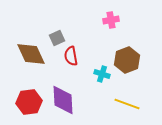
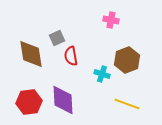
pink cross: rotated 21 degrees clockwise
brown diamond: rotated 16 degrees clockwise
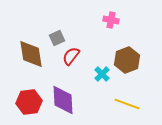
red semicircle: rotated 48 degrees clockwise
cyan cross: rotated 28 degrees clockwise
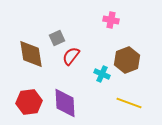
cyan cross: rotated 21 degrees counterclockwise
purple diamond: moved 2 px right, 3 px down
yellow line: moved 2 px right, 1 px up
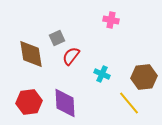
brown hexagon: moved 17 px right, 17 px down; rotated 15 degrees clockwise
yellow line: rotated 30 degrees clockwise
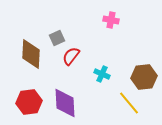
brown diamond: rotated 12 degrees clockwise
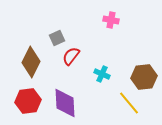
brown diamond: moved 8 px down; rotated 24 degrees clockwise
red hexagon: moved 1 px left, 1 px up
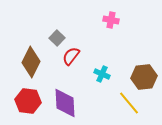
gray square: rotated 21 degrees counterclockwise
red hexagon: rotated 15 degrees clockwise
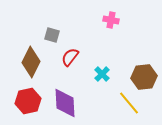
gray square: moved 5 px left, 3 px up; rotated 28 degrees counterclockwise
red semicircle: moved 1 px left, 1 px down
cyan cross: rotated 21 degrees clockwise
red hexagon: rotated 20 degrees counterclockwise
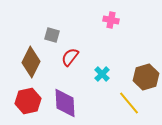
brown hexagon: moved 2 px right; rotated 10 degrees counterclockwise
